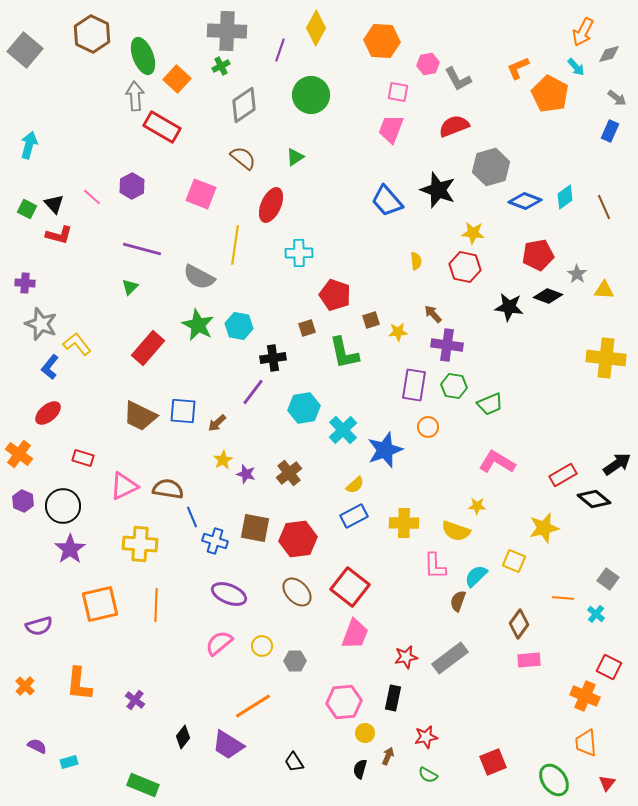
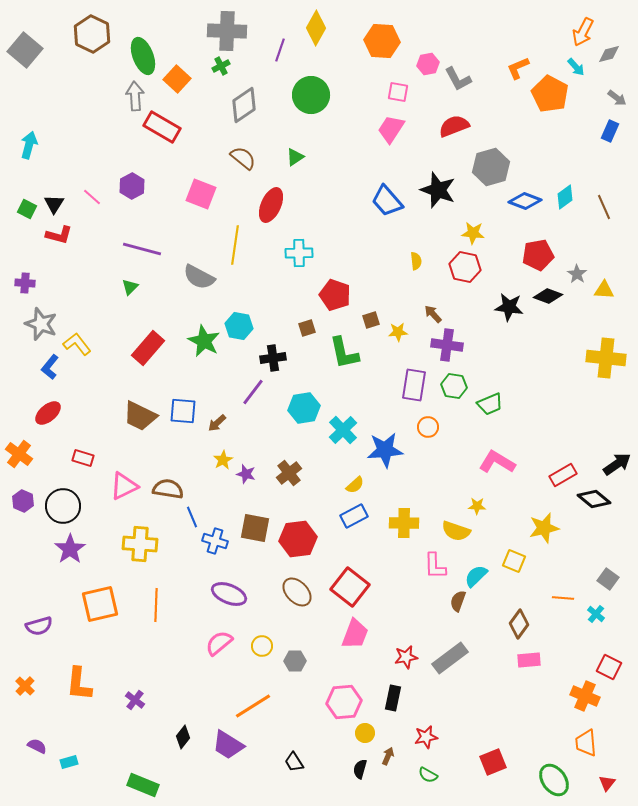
pink trapezoid at (391, 129): rotated 12 degrees clockwise
black triangle at (54, 204): rotated 15 degrees clockwise
green star at (198, 325): moved 6 px right, 16 px down
blue star at (385, 450): rotated 15 degrees clockwise
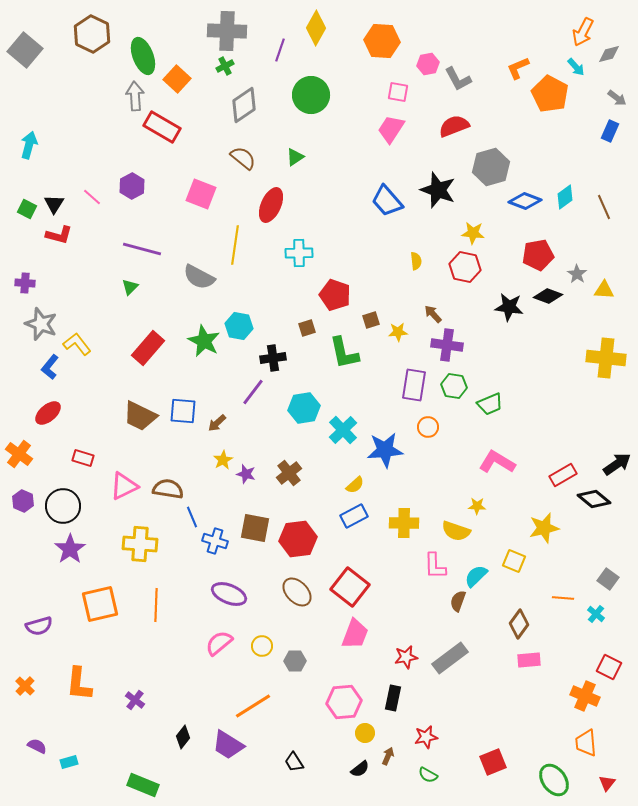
green cross at (221, 66): moved 4 px right
black semicircle at (360, 769): rotated 144 degrees counterclockwise
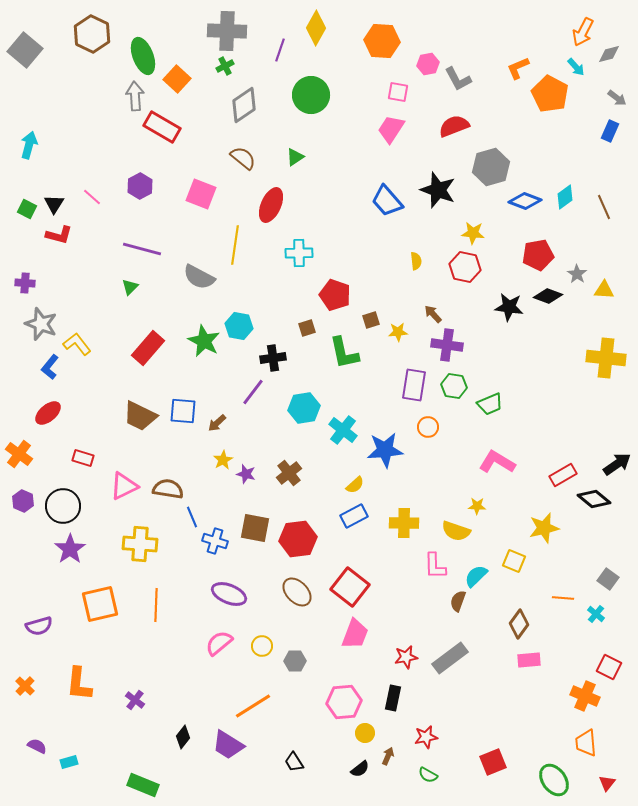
purple hexagon at (132, 186): moved 8 px right
cyan cross at (343, 430): rotated 8 degrees counterclockwise
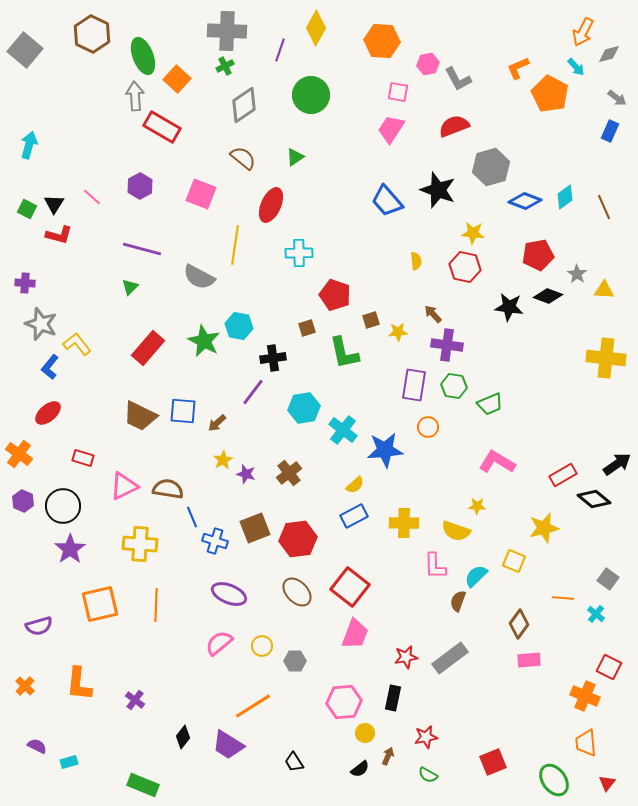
brown square at (255, 528): rotated 32 degrees counterclockwise
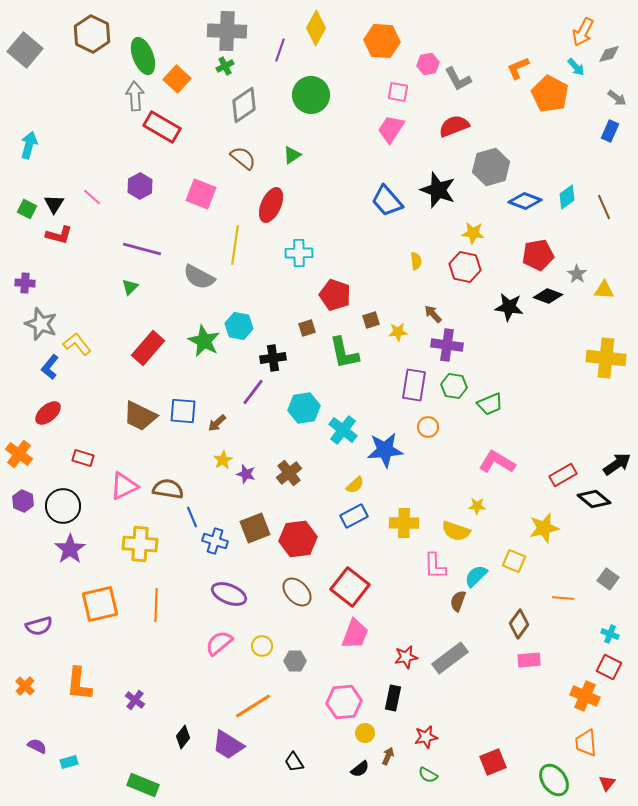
green triangle at (295, 157): moved 3 px left, 2 px up
cyan diamond at (565, 197): moved 2 px right
cyan cross at (596, 614): moved 14 px right, 20 px down; rotated 18 degrees counterclockwise
